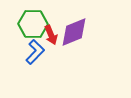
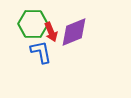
red arrow: moved 3 px up
blue L-shape: moved 6 px right; rotated 55 degrees counterclockwise
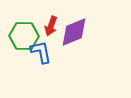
green hexagon: moved 9 px left, 12 px down
red arrow: moved 6 px up; rotated 42 degrees clockwise
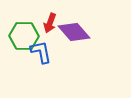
red arrow: moved 1 px left, 3 px up
purple diamond: rotated 72 degrees clockwise
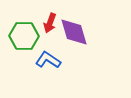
purple diamond: rotated 24 degrees clockwise
blue L-shape: moved 7 px right, 8 px down; rotated 45 degrees counterclockwise
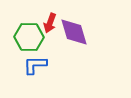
green hexagon: moved 5 px right, 1 px down
blue L-shape: moved 13 px left, 5 px down; rotated 35 degrees counterclockwise
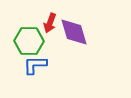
green hexagon: moved 4 px down
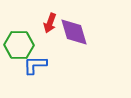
green hexagon: moved 10 px left, 4 px down
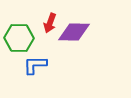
purple diamond: rotated 72 degrees counterclockwise
green hexagon: moved 7 px up
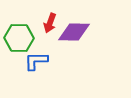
blue L-shape: moved 1 px right, 4 px up
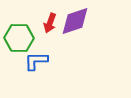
purple diamond: moved 1 px right, 11 px up; rotated 20 degrees counterclockwise
